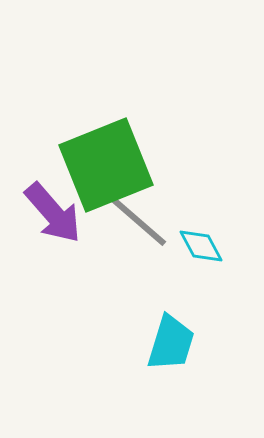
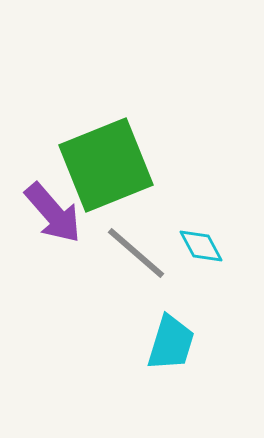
gray line: moved 2 px left, 32 px down
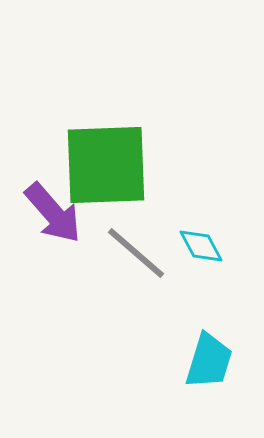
green square: rotated 20 degrees clockwise
cyan trapezoid: moved 38 px right, 18 px down
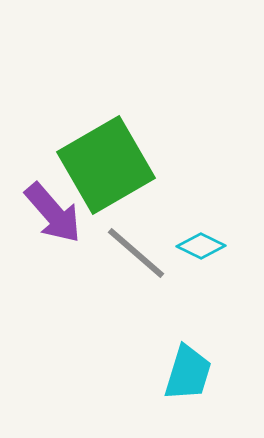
green square: rotated 28 degrees counterclockwise
cyan diamond: rotated 36 degrees counterclockwise
cyan trapezoid: moved 21 px left, 12 px down
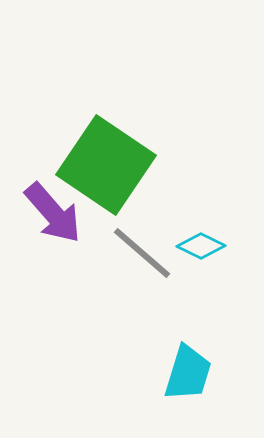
green square: rotated 26 degrees counterclockwise
gray line: moved 6 px right
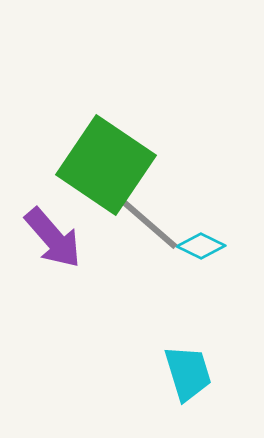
purple arrow: moved 25 px down
gray line: moved 7 px right, 29 px up
cyan trapezoid: rotated 34 degrees counterclockwise
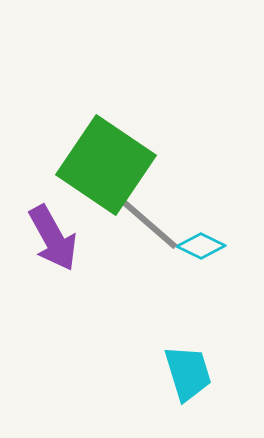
purple arrow: rotated 12 degrees clockwise
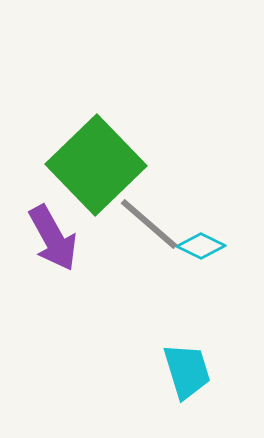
green square: moved 10 px left; rotated 12 degrees clockwise
cyan trapezoid: moved 1 px left, 2 px up
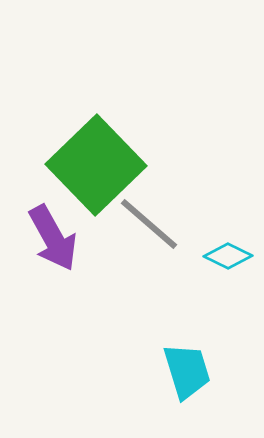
cyan diamond: moved 27 px right, 10 px down
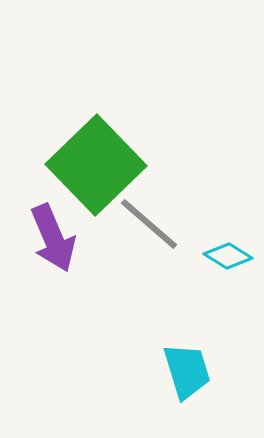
purple arrow: rotated 6 degrees clockwise
cyan diamond: rotated 6 degrees clockwise
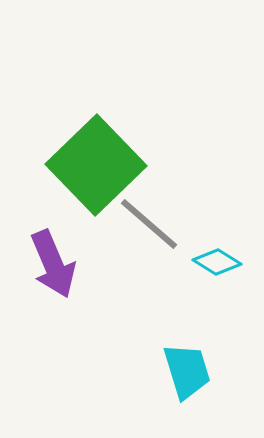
purple arrow: moved 26 px down
cyan diamond: moved 11 px left, 6 px down
